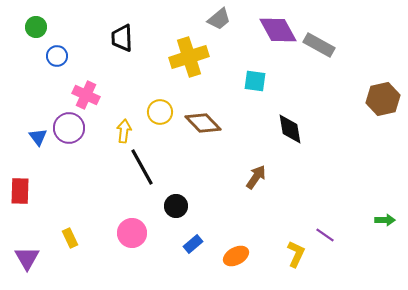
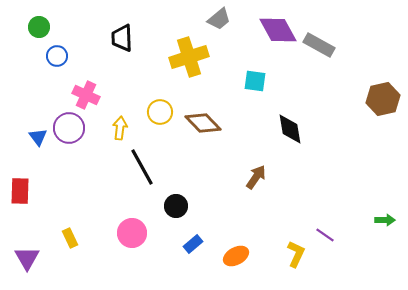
green circle: moved 3 px right
yellow arrow: moved 4 px left, 3 px up
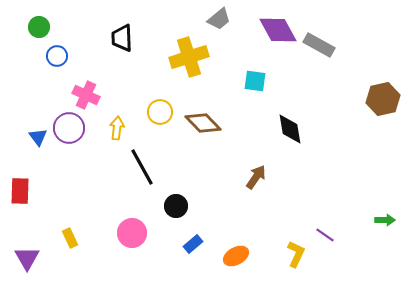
yellow arrow: moved 3 px left
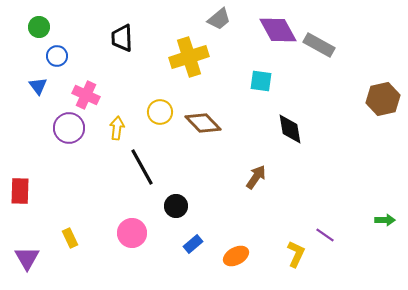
cyan square: moved 6 px right
blue triangle: moved 51 px up
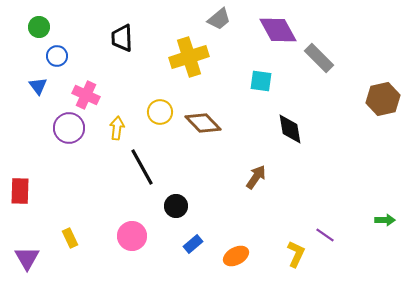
gray rectangle: moved 13 px down; rotated 16 degrees clockwise
pink circle: moved 3 px down
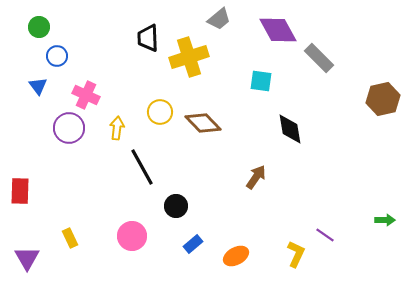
black trapezoid: moved 26 px right
